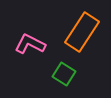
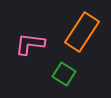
pink L-shape: rotated 20 degrees counterclockwise
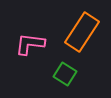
green square: moved 1 px right
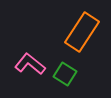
pink L-shape: moved 20 px down; rotated 32 degrees clockwise
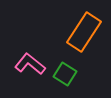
orange rectangle: moved 2 px right
